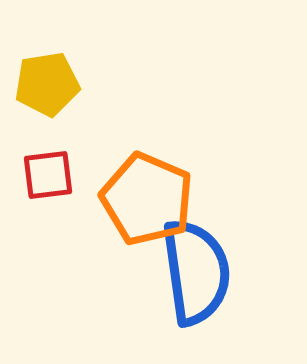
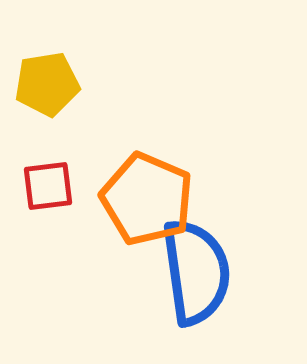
red square: moved 11 px down
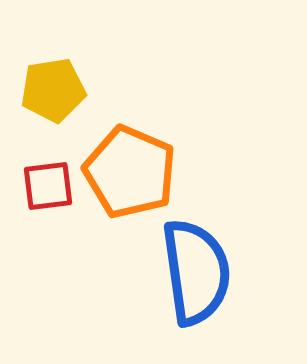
yellow pentagon: moved 6 px right, 6 px down
orange pentagon: moved 17 px left, 27 px up
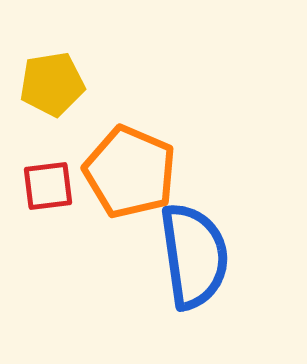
yellow pentagon: moved 1 px left, 6 px up
blue semicircle: moved 2 px left, 16 px up
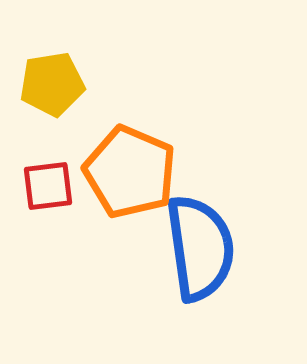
blue semicircle: moved 6 px right, 8 px up
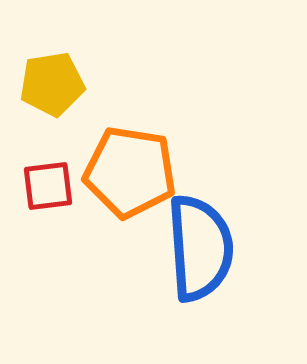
orange pentagon: rotated 14 degrees counterclockwise
blue semicircle: rotated 4 degrees clockwise
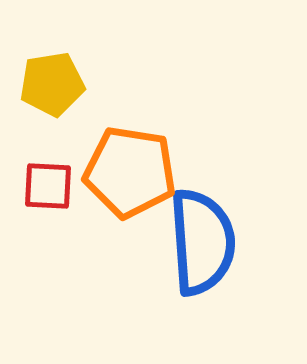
red square: rotated 10 degrees clockwise
blue semicircle: moved 2 px right, 6 px up
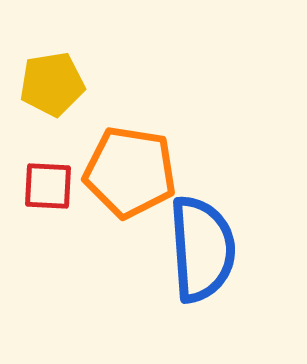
blue semicircle: moved 7 px down
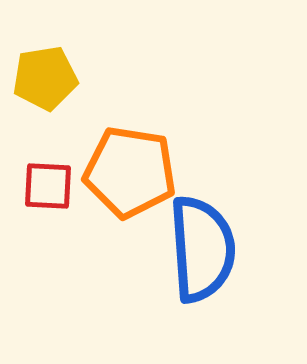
yellow pentagon: moved 7 px left, 6 px up
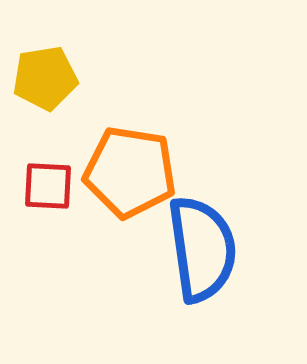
blue semicircle: rotated 4 degrees counterclockwise
